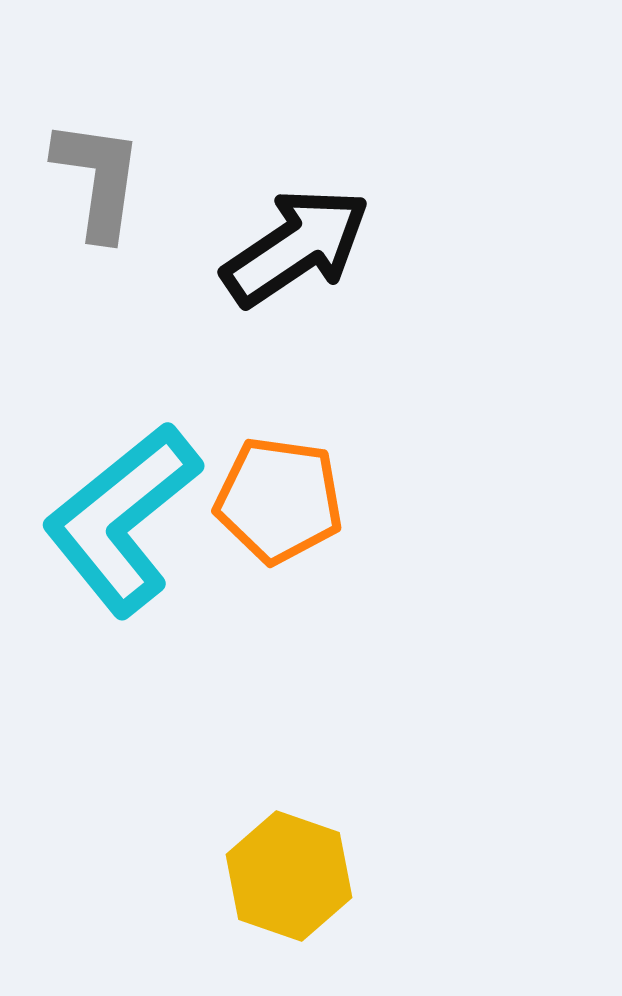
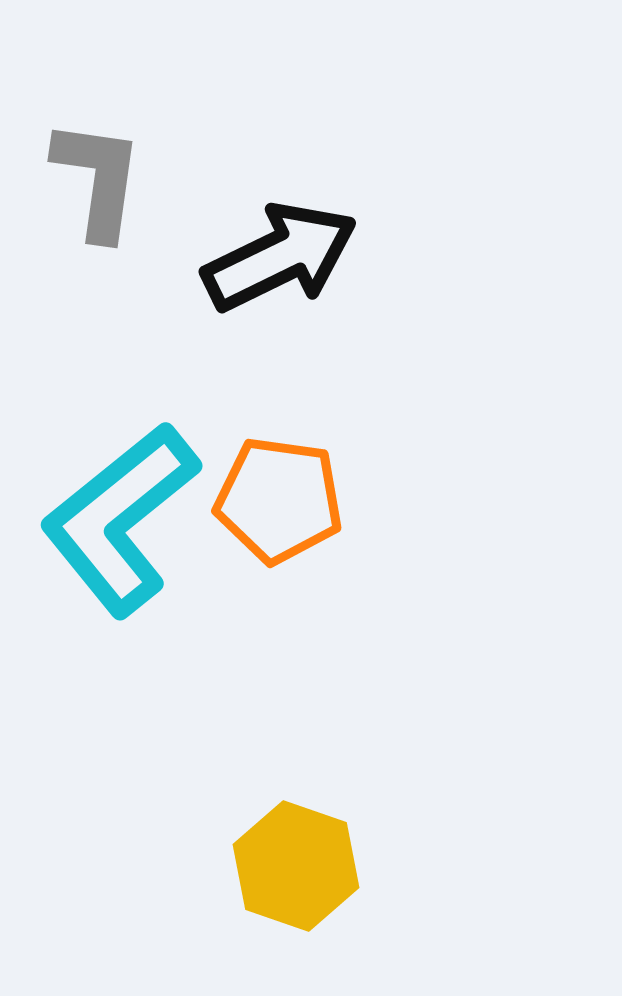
black arrow: moved 16 px left, 10 px down; rotated 8 degrees clockwise
cyan L-shape: moved 2 px left
yellow hexagon: moved 7 px right, 10 px up
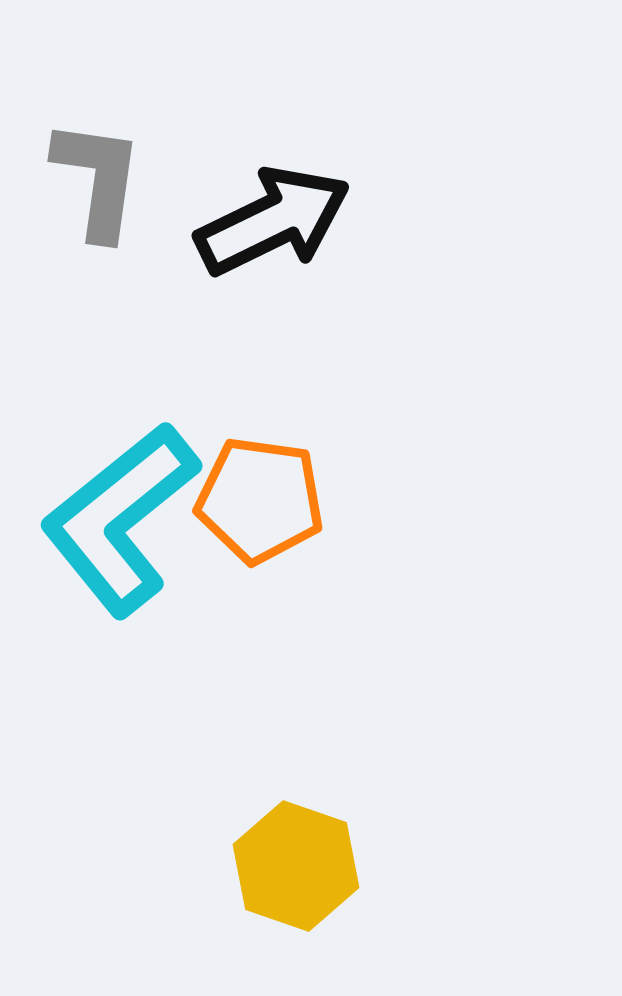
black arrow: moved 7 px left, 36 px up
orange pentagon: moved 19 px left
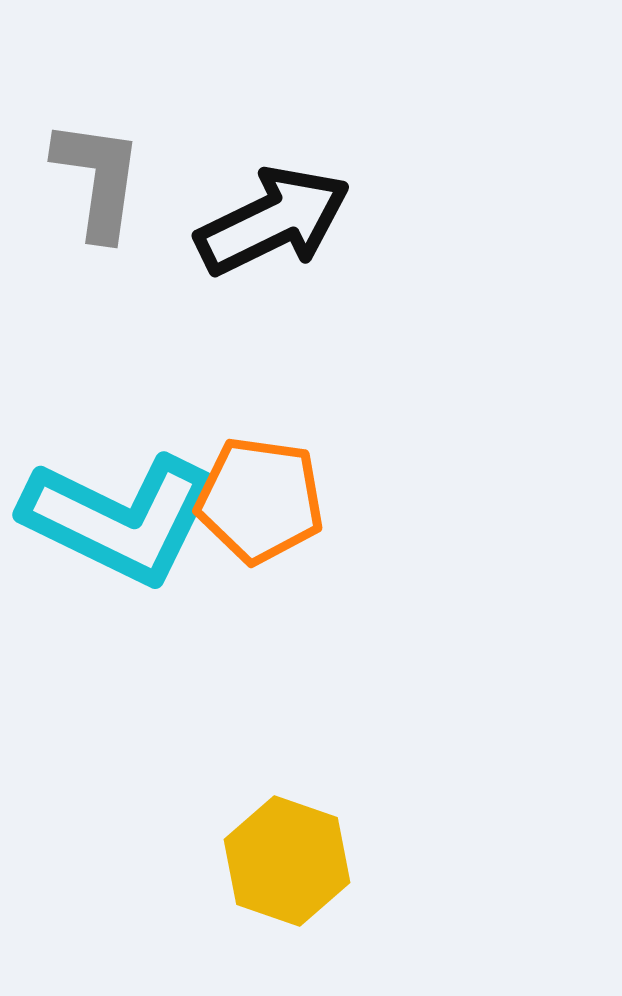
cyan L-shape: rotated 115 degrees counterclockwise
yellow hexagon: moved 9 px left, 5 px up
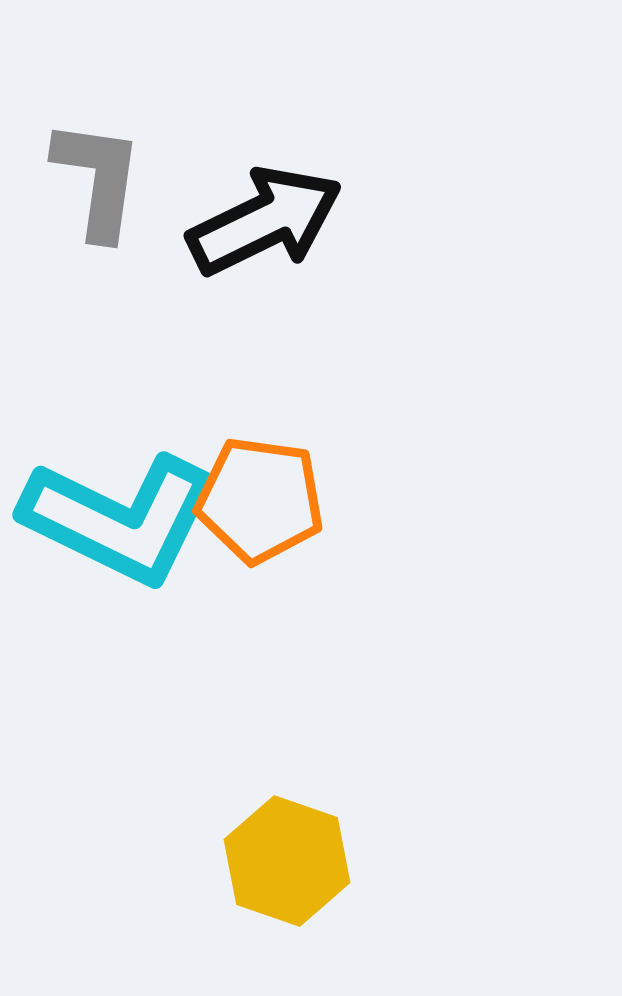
black arrow: moved 8 px left
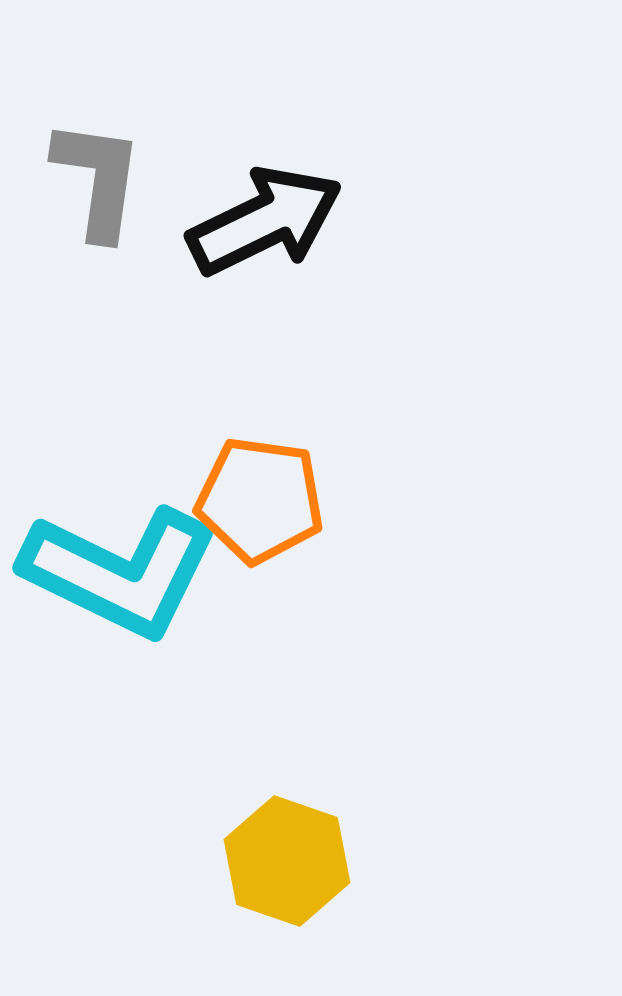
cyan L-shape: moved 53 px down
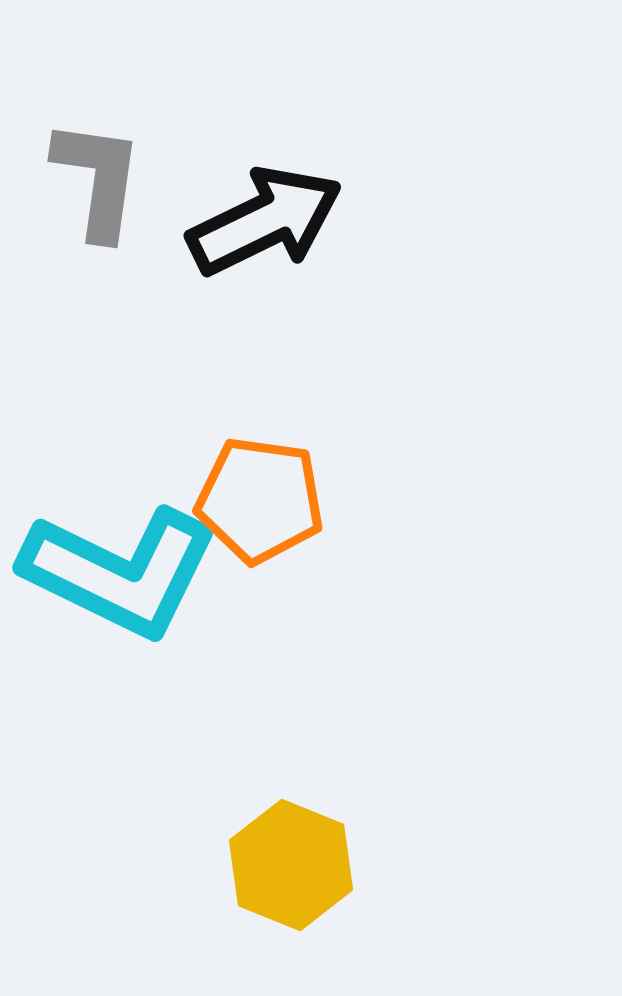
yellow hexagon: moved 4 px right, 4 px down; rotated 3 degrees clockwise
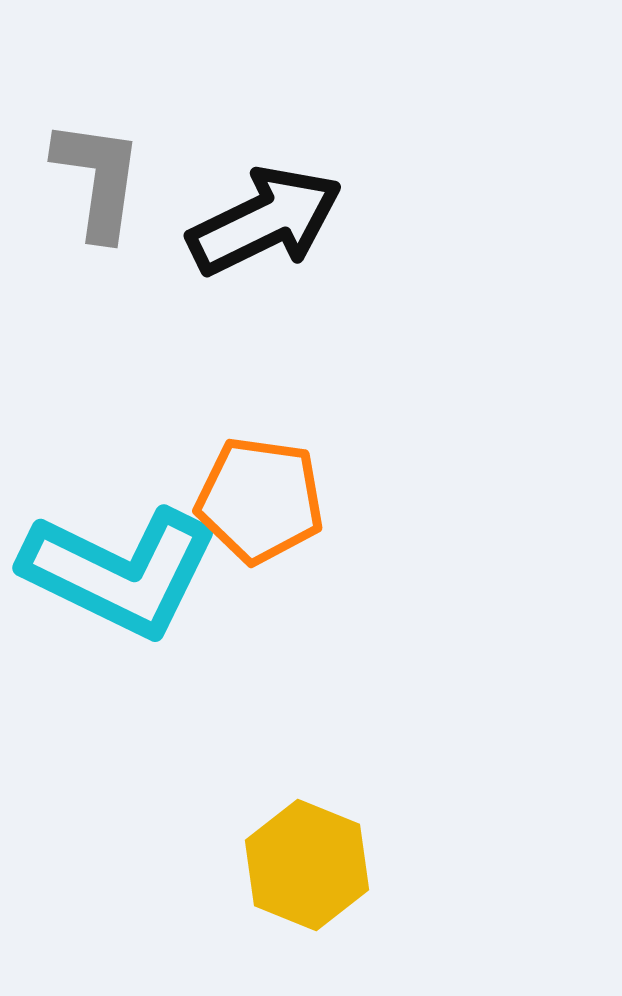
yellow hexagon: moved 16 px right
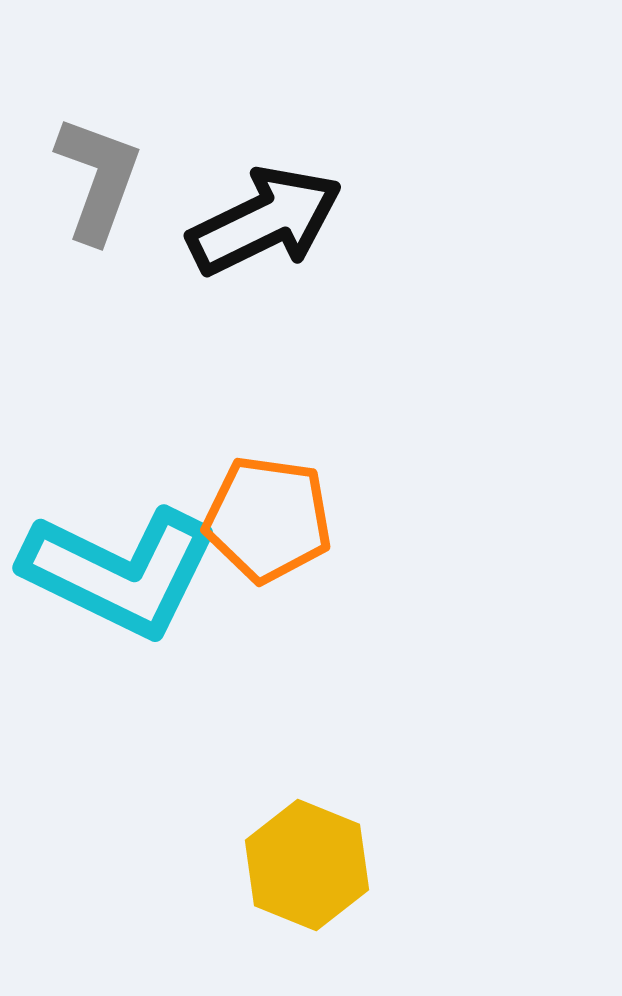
gray L-shape: rotated 12 degrees clockwise
orange pentagon: moved 8 px right, 19 px down
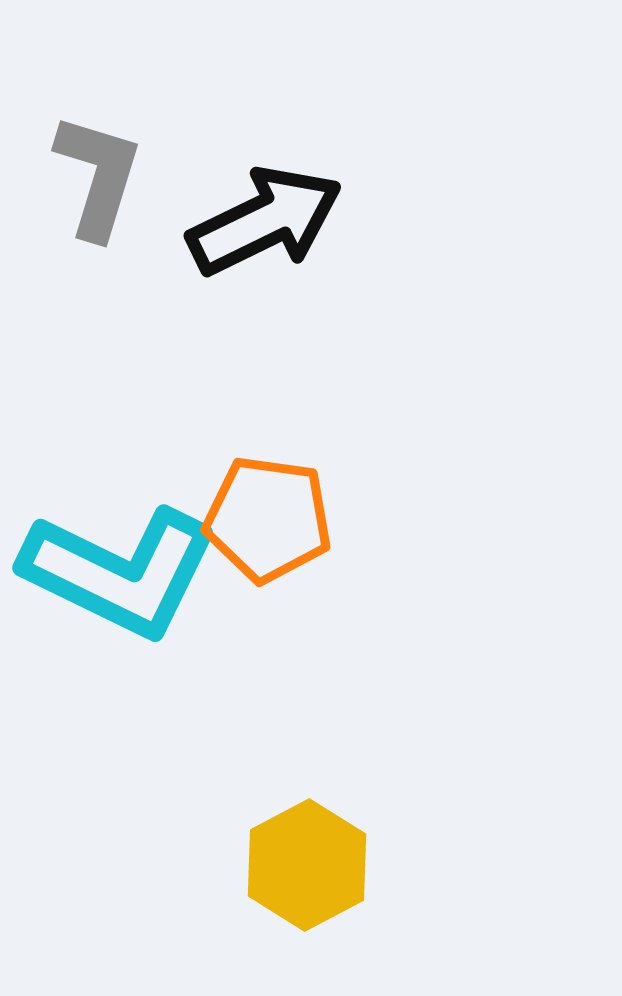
gray L-shape: moved 3 px up; rotated 3 degrees counterclockwise
yellow hexagon: rotated 10 degrees clockwise
